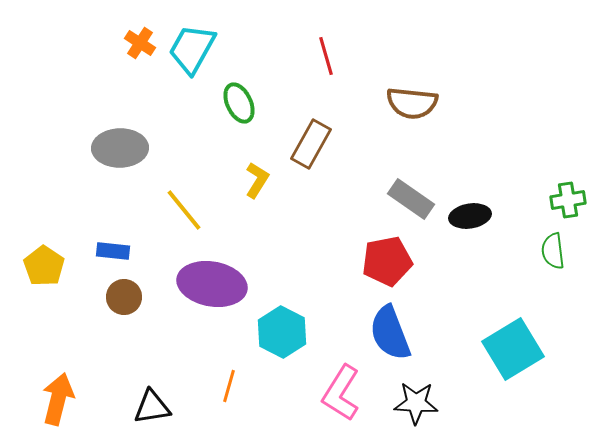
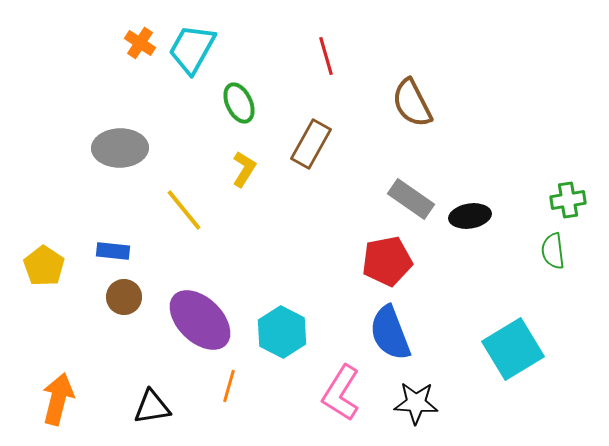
brown semicircle: rotated 57 degrees clockwise
yellow L-shape: moved 13 px left, 11 px up
purple ellipse: moved 12 px left, 36 px down; rotated 34 degrees clockwise
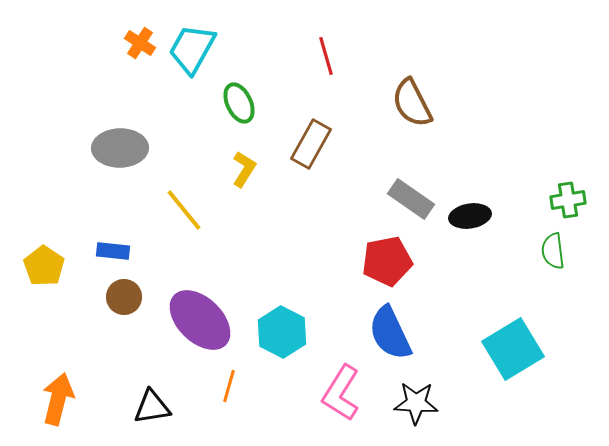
blue semicircle: rotated 4 degrees counterclockwise
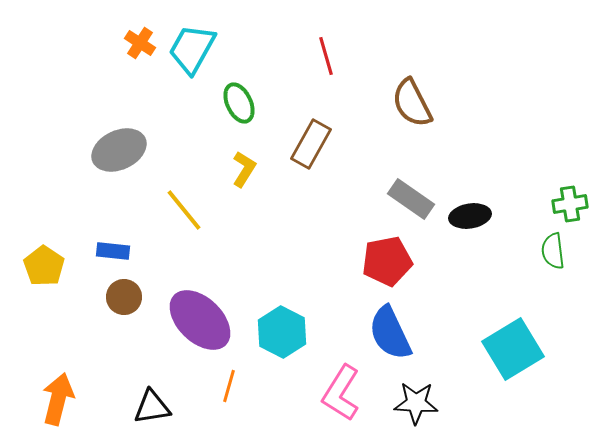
gray ellipse: moved 1 px left, 2 px down; rotated 24 degrees counterclockwise
green cross: moved 2 px right, 4 px down
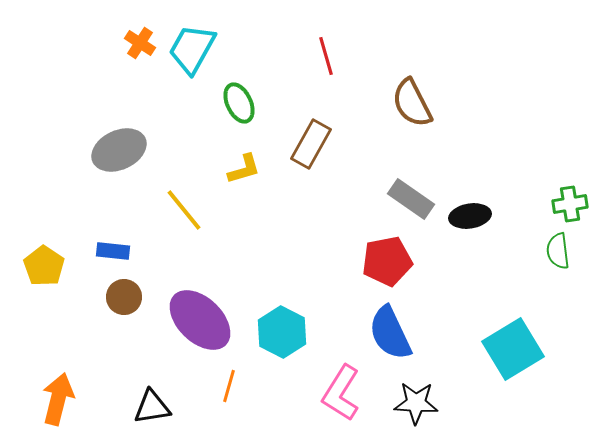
yellow L-shape: rotated 42 degrees clockwise
green semicircle: moved 5 px right
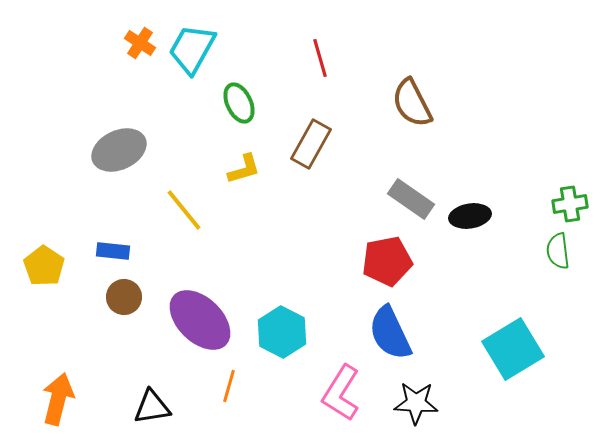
red line: moved 6 px left, 2 px down
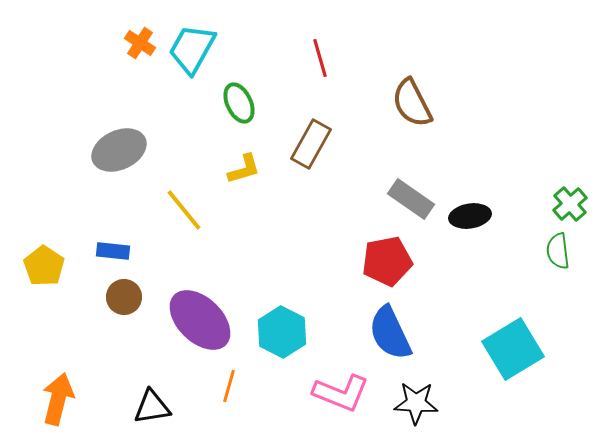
green cross: rotated 32 degrees counterclockwise
pink L-shape: rotated 100 degrees counterclockwise
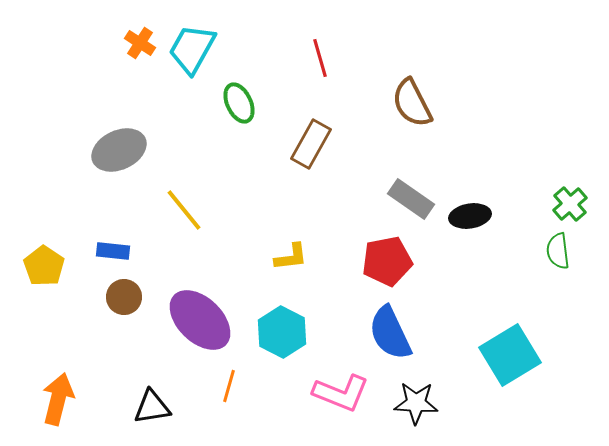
yellow L-shape: moved 47 px right, 88 px down; rotated 9 degrees clockwise
cyan square: moved 3 px left, 6 px down
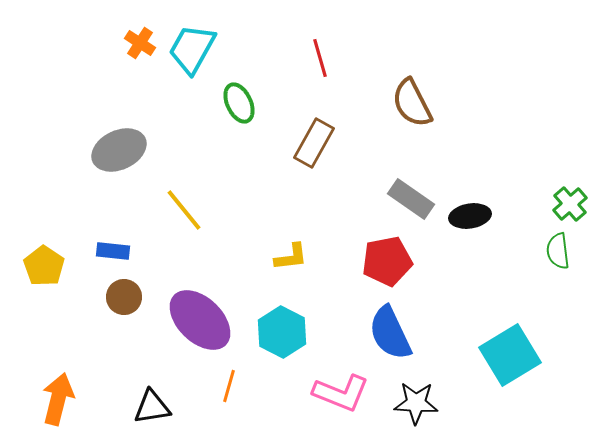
brown rectangle: moved 3 px right, 1 px up
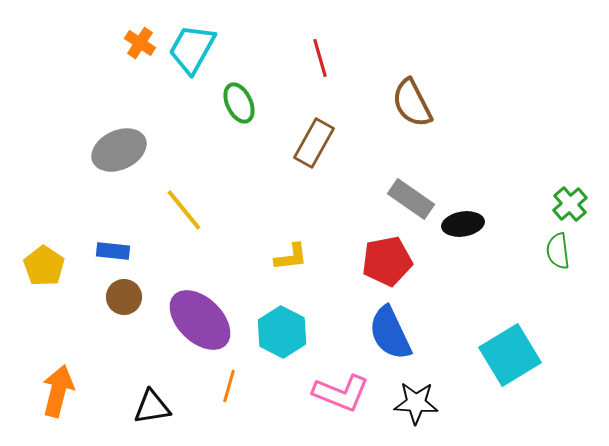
black ellipse: moved 7 px left, 8 px down
orange arrow: moved 8 px up
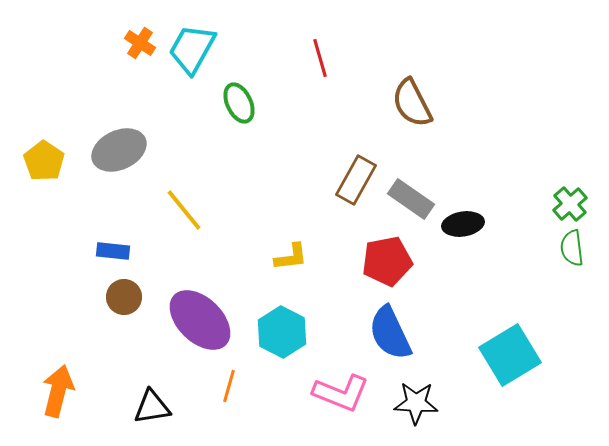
brown rectangle: moved 42 px right, 37 px down
green semicircle: moved 14 px right, 3 px up
yellow pentagon: moved 105 px up
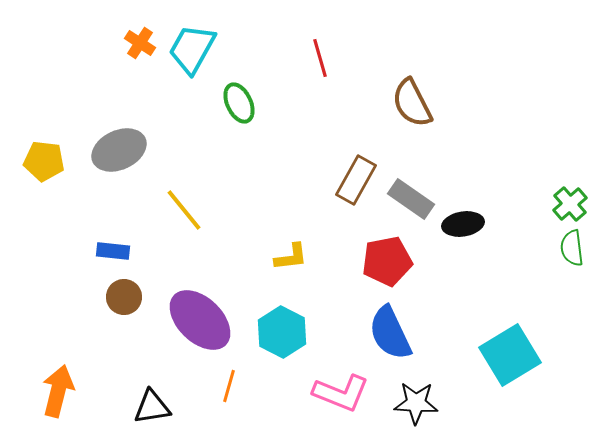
yellow pentagon: rotated 27 degrees counterclockwise
